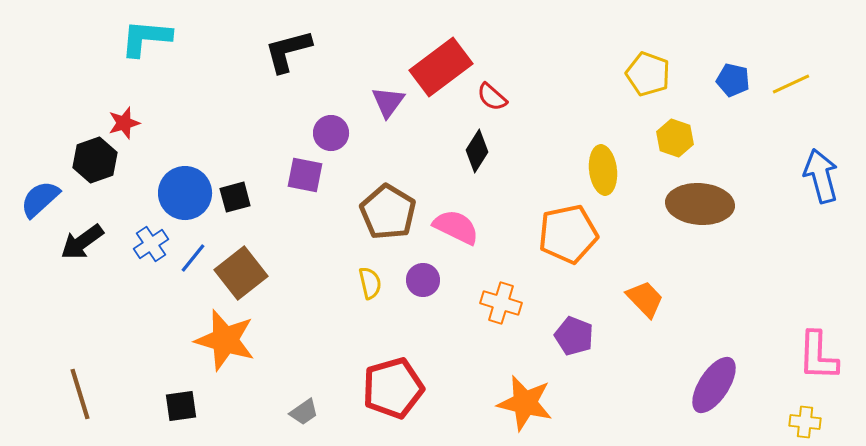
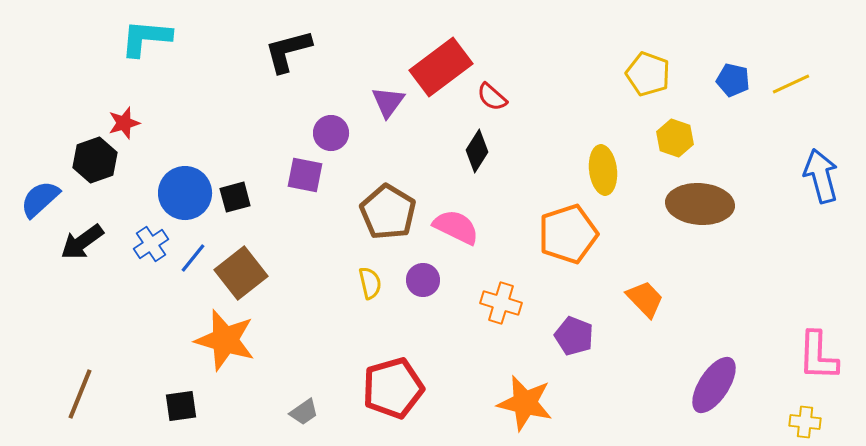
orange pentagon at (568, 234): rotated 6 degrees counterclockwise
brown line at (80, 394): rotated 39 degrees clockwise
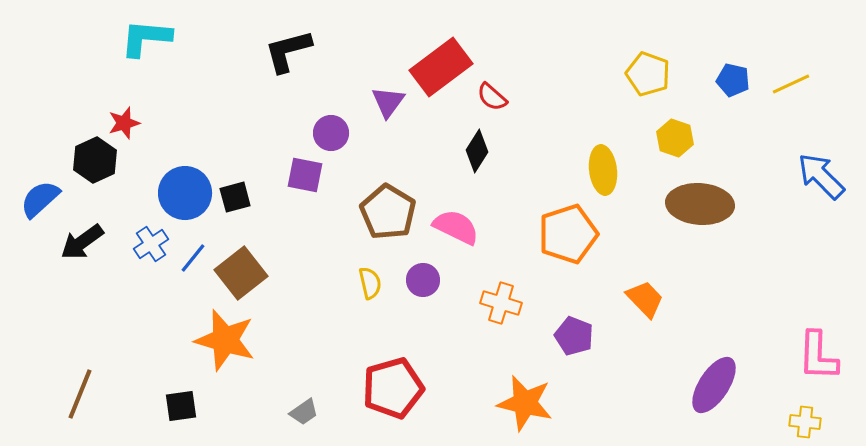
black hexagon at (95, 160): rotated 6 degrees counterclockwise
blue arrow at (821, 176): rotated 30 degrees counterclockwise
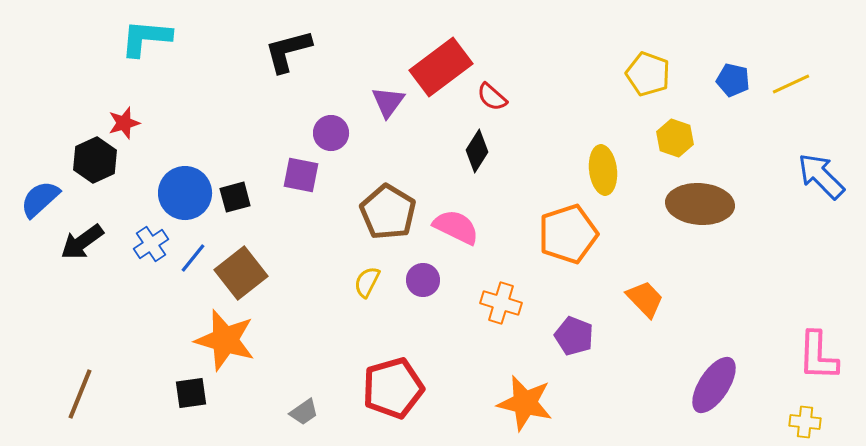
purple square at (305, 175): moved 4 px left
yellow semicircle at (370, 283): moved 3 px left, 1 px up; rotated 140 degrees counterclockwise
black square at (181, 406): moved 10 px right, 13 px up
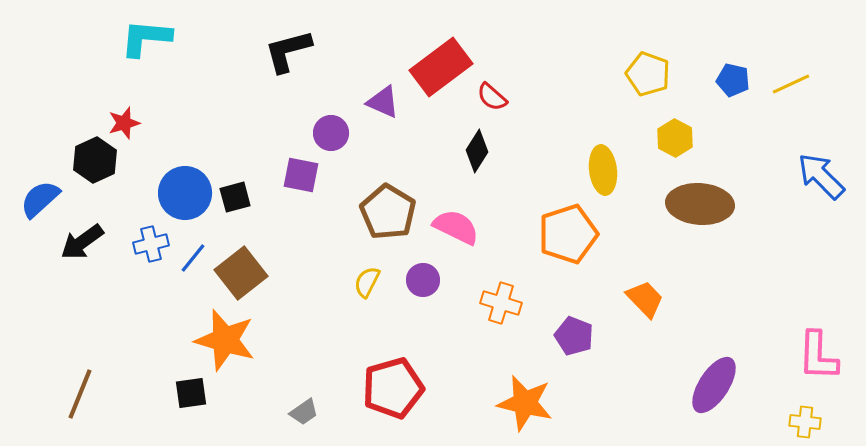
purple triangle at (388, 102): moved 5 px left; rotated 42 degrees counterclockwise
yellow hexagon at (675, 138): rotated 9 degrees clockwise
blue cross at (151, 244): rotated 20 degrees clockwise
